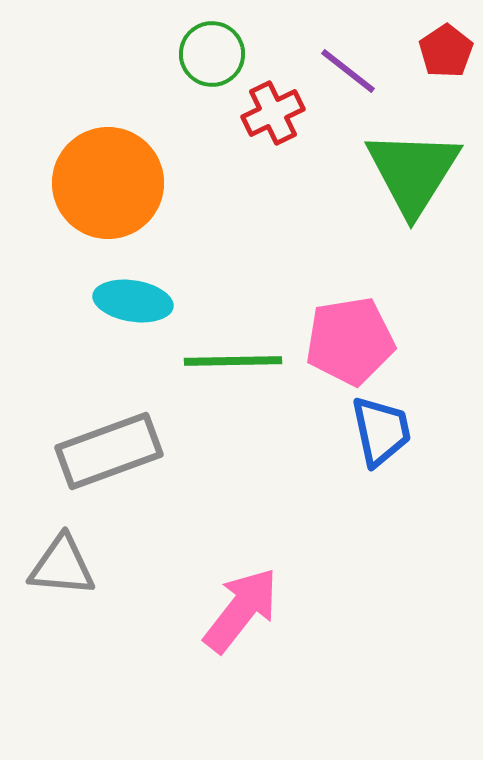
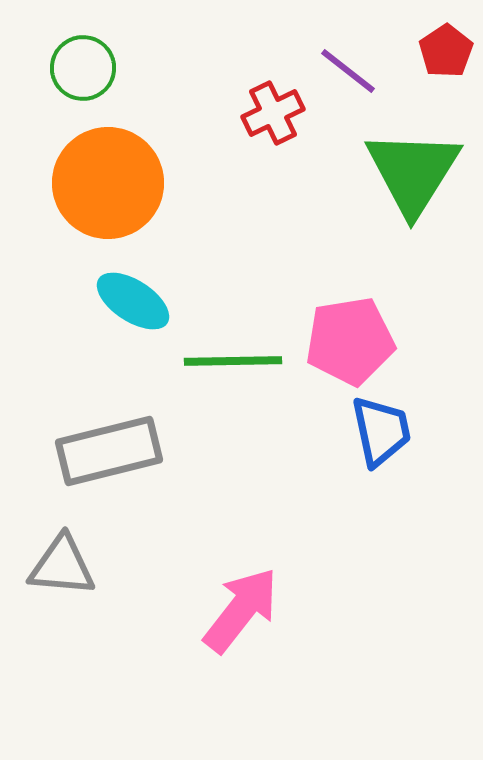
green circle: moved 129 px left, 14 px down
cyan ellipse: rotated 24 degrees clockwise
gray rectangle: rotated 6 degrees clockwise
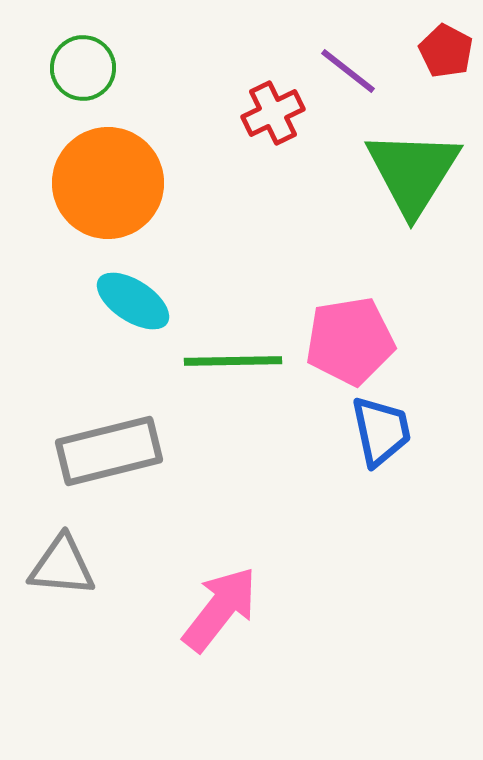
red pentagon: rotated 10 degrees counterclockwise
pink arrow: moved 21 px left, 1 px up
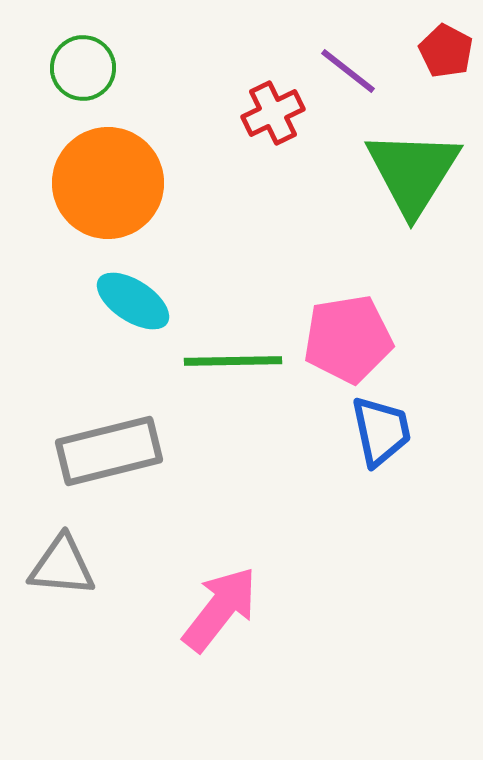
pink pentagon: moved 2 px left, 2 px up
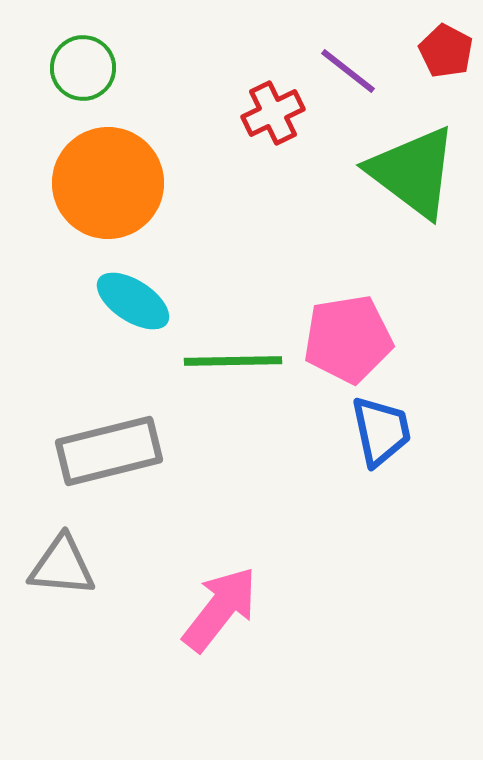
green triangle: rotated 25 degrees counterclockwise
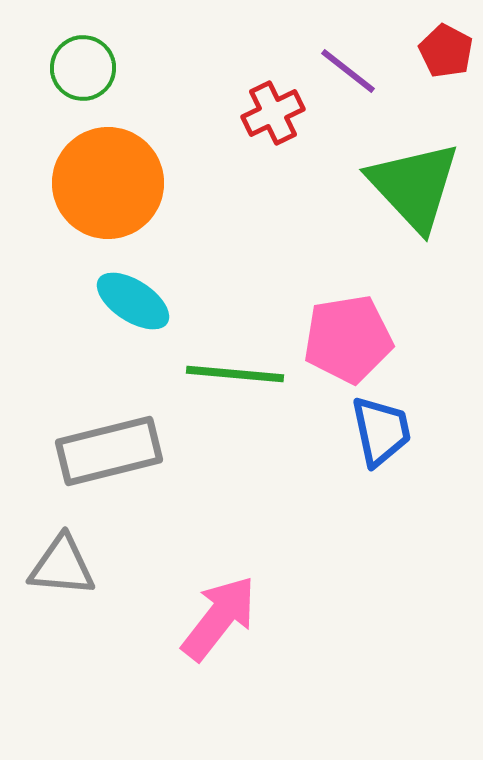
green triangle: moved 1 px right, 14 px down; rotated 10 degrees clockwise
green line: moved 2 px right, 13 px down; rotated 6 degrees clockwise
pink arrow: moved 1 px left, 9 px down
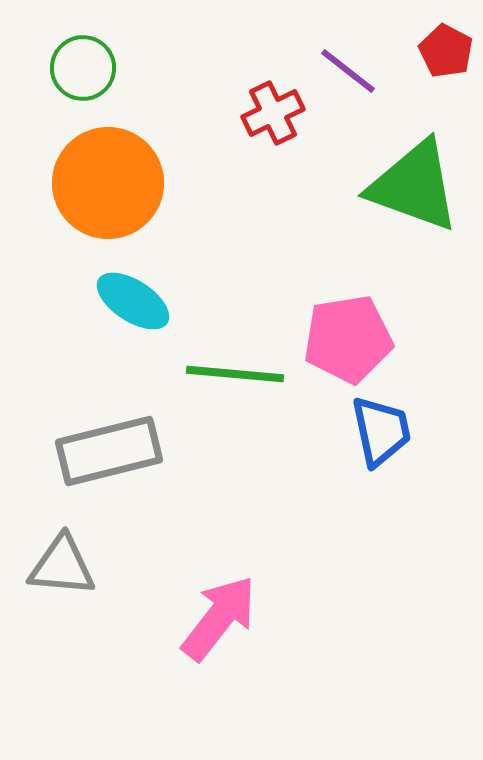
green triangle: rotated 27 degrees counterclockwise
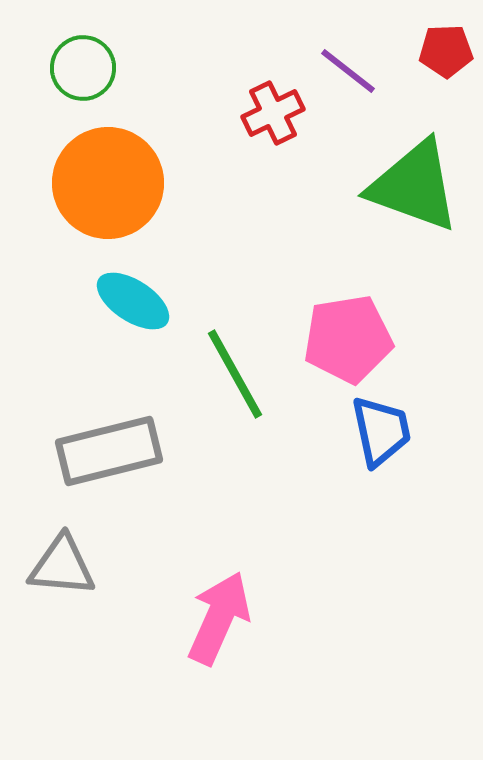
red pentagon: rotated 30 degrees counterclockwise
green line: rotated 56 degrees clockwise
pink arrow: rotated 14 degrees counterclockwise
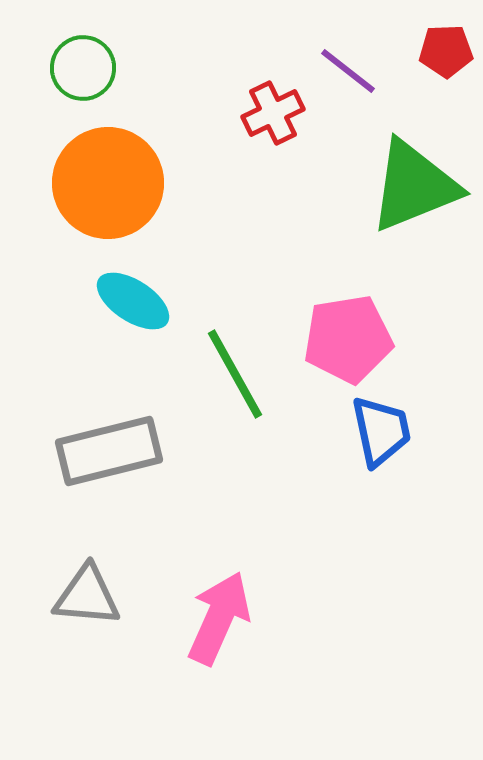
green triangle: rotated 42 degrees counterclockwise
gray triangle: moved 25 px right, 30 px down
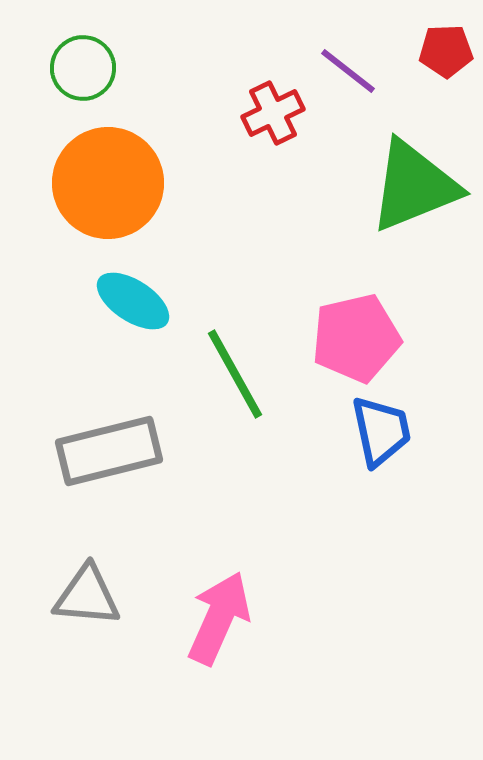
pink pentagon: moved 8 px right, 1 px up; rotated 4 degrees counterclockwise
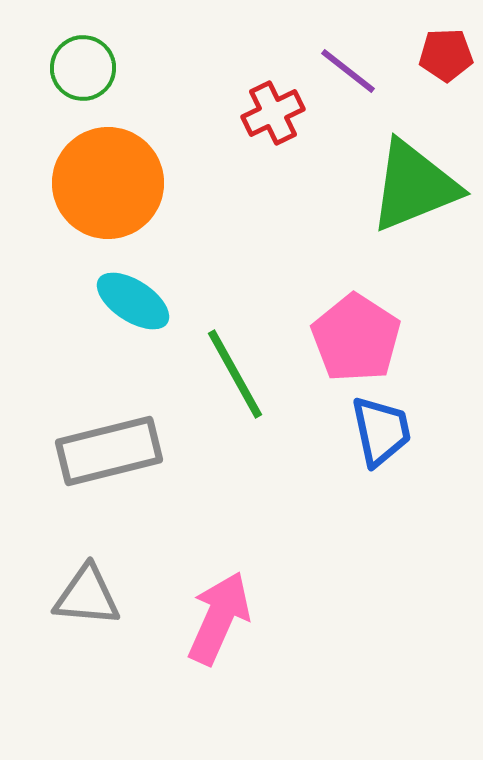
red pentagon: moved 4 px down
pink pentagon: rotated 26 degrees counterclockwise
